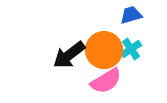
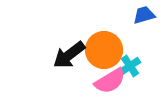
blue trapezoid: moved 13 px right
cyan cross: moved 1 px left, 17 px down
pink semicircle: moved 4 px right
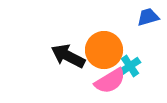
blue trapezoid: moved 4 px right, 2 px down
black arrow: moved 1 px left, 1 px down; rotated 64 degrees clockwise
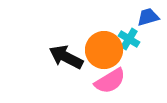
black arrow: moved 2 px left, 1 px down
cyan cross: moved 1 px left, 27 px up; rotated 25 degrees counterclockwise
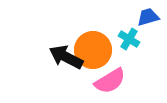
orange circle: moved 11 px left
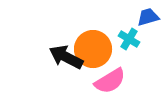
orange circle: moved 1 px up
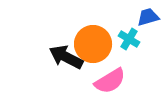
orange circle: moved 5 px up
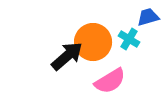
orange circle: moved 2 px up
black arrow: moved 1 px right, 1 px up; rotated 112 degrees clockwise
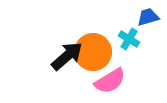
orange circle: moved 10 px down
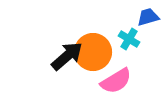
pink semicircle: moved 6 px right
